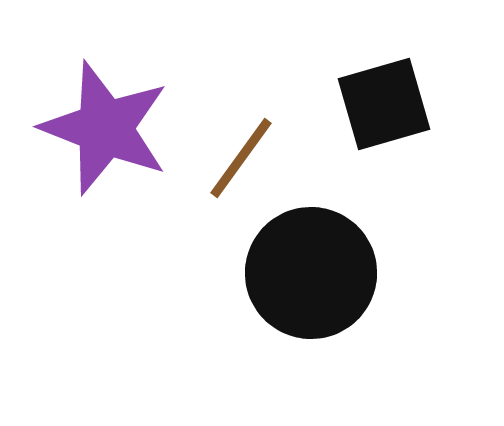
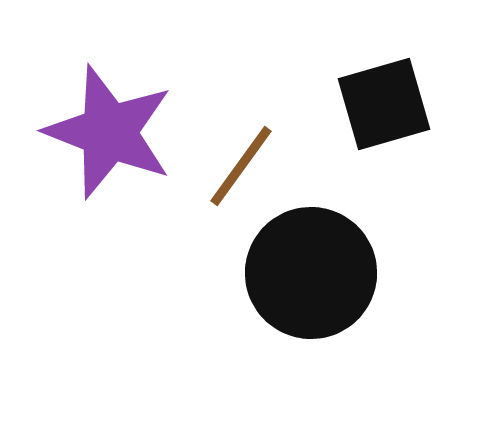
purple star: moved 4 px right, 4 px down
brown line: moved 8 px down
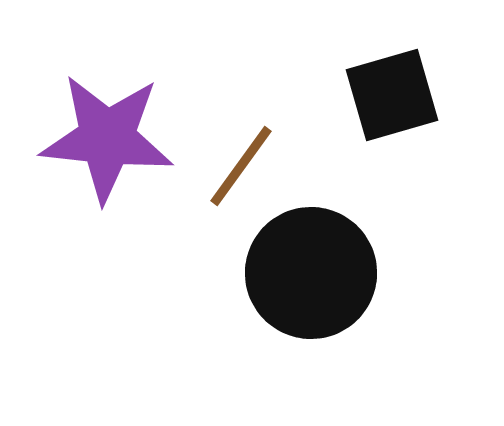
black square: moved 8 px right, 9 px up
purple star: moved 2 px left, 6 px down; rotated 15 degrees counterclockwise
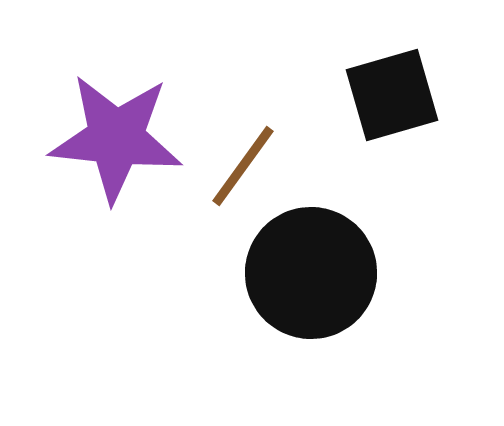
purple star: moved 9 px right
brown line: moved 2 px right
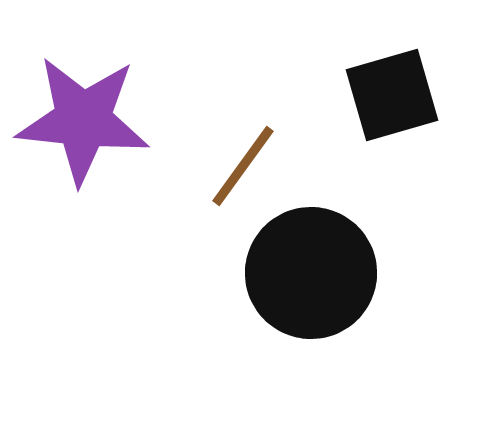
purple star: moved 33 px left, 18 px up
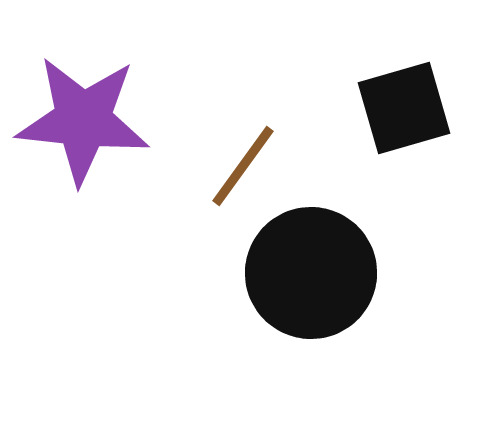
black square: moved 12 px right, 13 px down
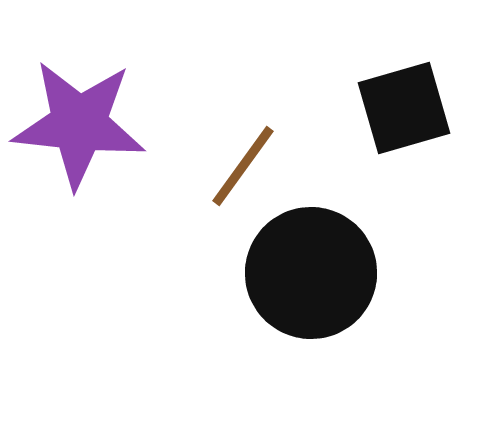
purple star: moved 4 px left, 4 px down
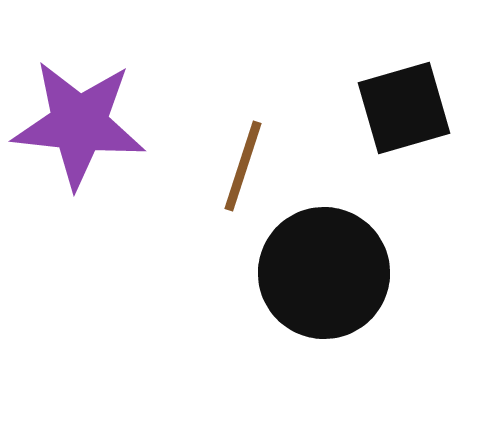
brown line: rotated 18 degrees counterclockwise
black circle: moved 13 px right
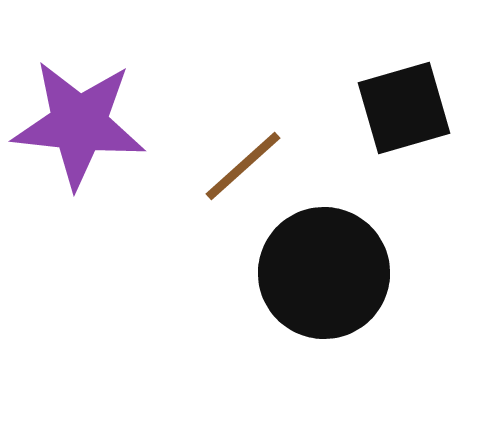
brown line: rotated 30 degrees clockwise
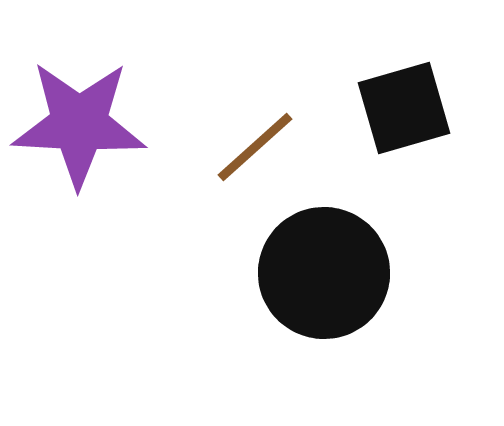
purple star: rotated 3 degrees counterclockwise
brown line: moved 12 px right, 19 px up
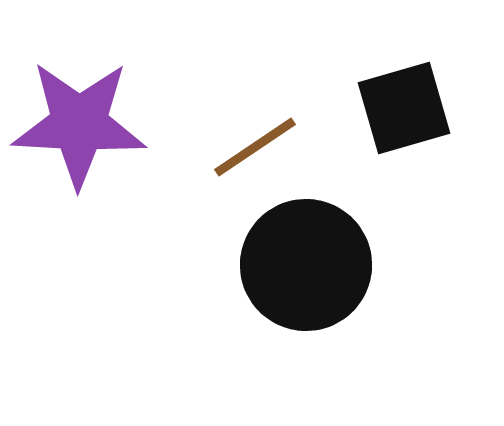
brown line: rotated 8 degrees clockwise
black circle: moved 18 px left, 8 px up
